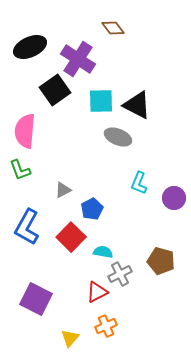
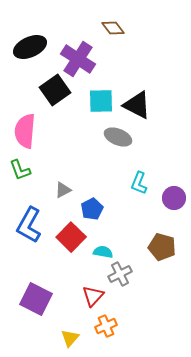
blue L-shape: moved 2 px right, 2 px up
brown pentagon: moved 1 px right, 14 px up
red triangle: moved 4 px left, 4 px down; rotated 20 degrees counterclockwise
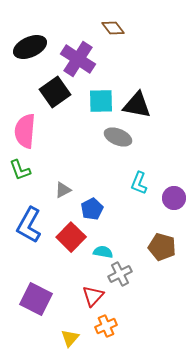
black square: moved 2 px down
black triangle: rotated 16 degrees counterclockwise
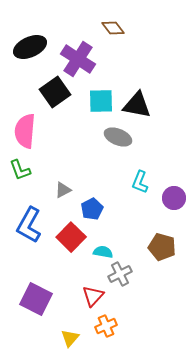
cyan L-shape: moved 1 px right, 1 px up
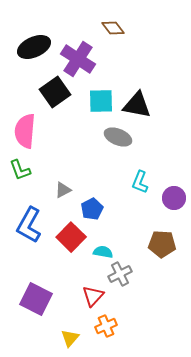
black ellipse: moved 4 px right
brown pentagon: moved 3 px up; rotated 12 degrees counterclockwise
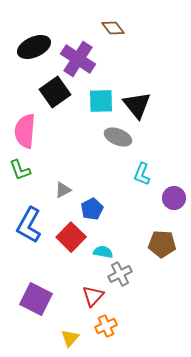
black triangle: rotated 40 degrees clockwise
cyan L-shape: moved 2 px right, 8 px up
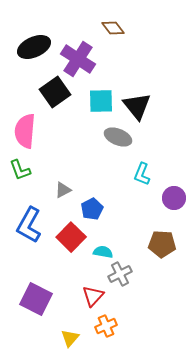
black triangle: moved 1 px down
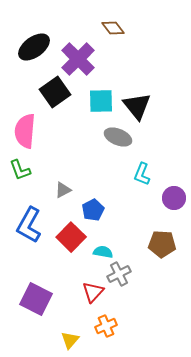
black ellipse: rotated 12 degrees counterclockwise
purple cross: rotated 12 degrees clockwise
blue pentagon: moved 1 px right, 1 px down
gray cross: moved 1 px left
red triangle: moved 4 px up
yellow triangle: moved 2 px down
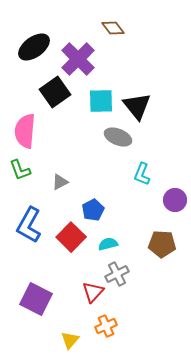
gray triangle: moved 3 px left, 8 px up
purple circle: moved 1 px right, 2 px down
cyan semicircle: moved 5 px right, 8 px up; rotated 24 degrees counterclockwise
gray cross: moved 2 px left
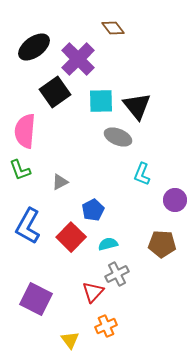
blue L-shape: moved 1 px left, 1 px down
yellow triangle: rotated 18 degrees counterclockwise
